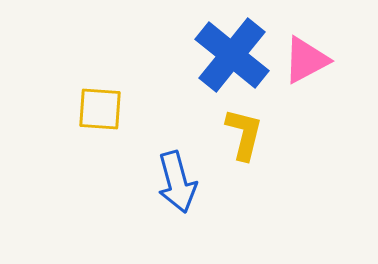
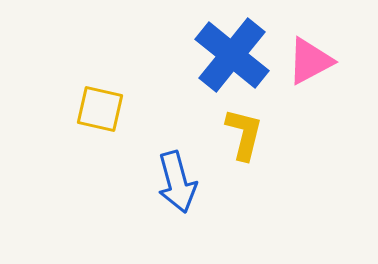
pink triangle: moved 4 px right, 1 px down
yellow square: rotated 9 degrees clockwise
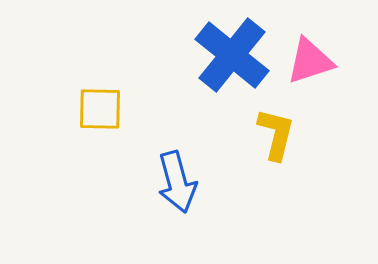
pink triangle: rotated 10 degrees clockwise
yellow square: rotated 12 degrees counterclockwise
yellow L-shape: moved 32 px right
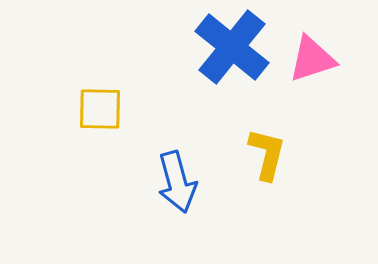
blue cross: moved 8 px up
pink triangle: moved 2 px right, 2 px up
yellow L-shape: moved 9 px left, 20 px down
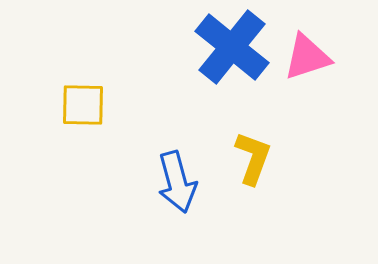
pink triangle: moved 5 px left, 2 px up
yellow square: moved 17 px left, 4 px up
yellow L-shape: moved 14 px left, 4 px down; rotated 6 degrees clockwise
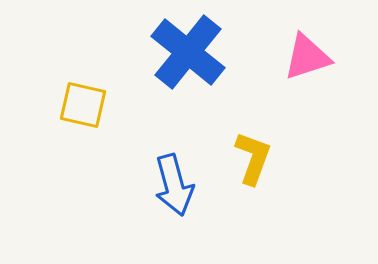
blue cross: moved 44 px left, 5 px down
yellow square: rotated 12 degrees clockwise
blue arrow: moved 3 px left, 3 px down
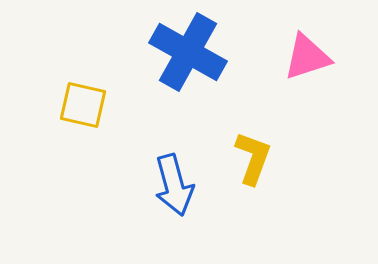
blue cross: rotated 10 degrees counterclockwise
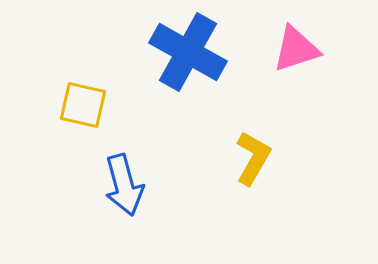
pink triangle: moved 11 px left, 8 px up
yellow L-shape: rotated 10 degrees clockwise
blue arrow: moved 50 px left
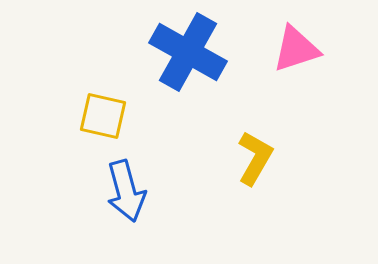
yellow square: moved 20 px right, 11 px down
yellow L-shape: moved 2 px right
blue arrow: moved 2 px right, 6 px down
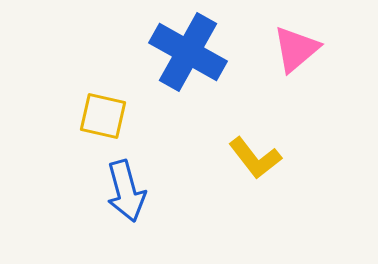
pink triangle: rotated 22 degrees counterclockwise
yellow L-shape: rotated 112 degrees clockwise
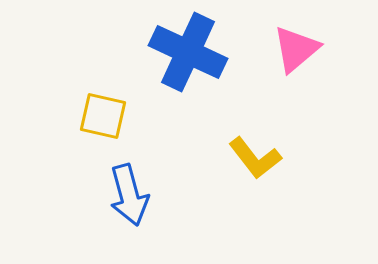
blue cross: rotated 4 degrees counterclockwise
blue arrow: moved 3 px right, 4 px down
